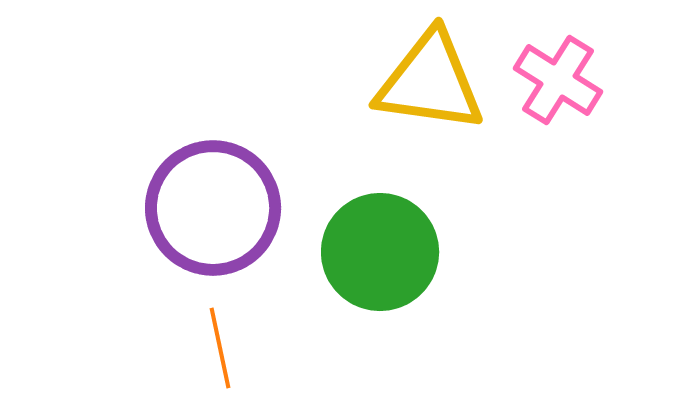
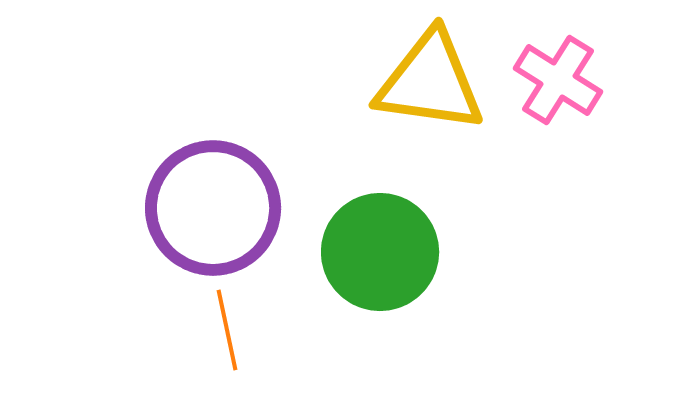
orange line: moved 7 px right, 18 px up
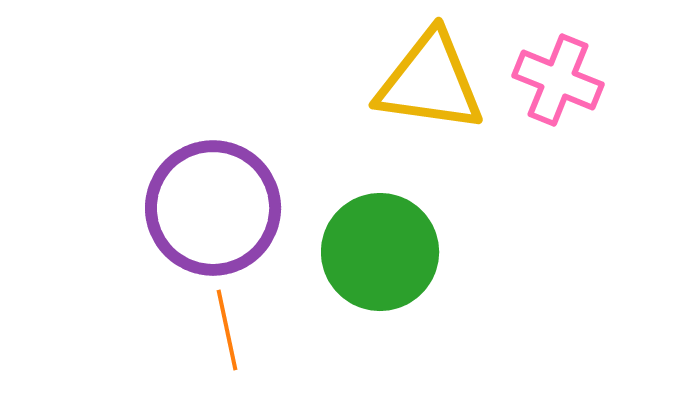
pink cross: rotated 10 degrees counterclockwise
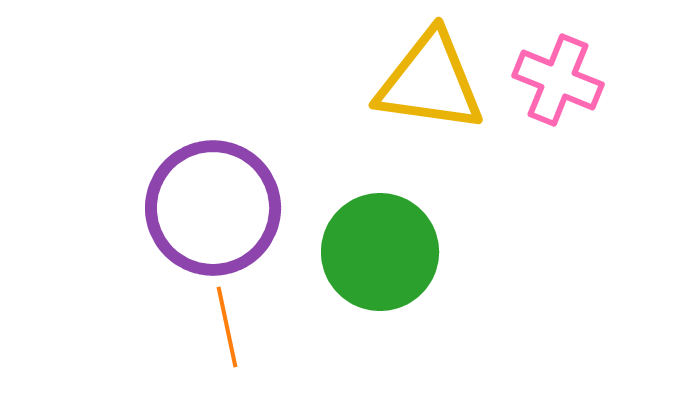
orange line: moved 3 px up
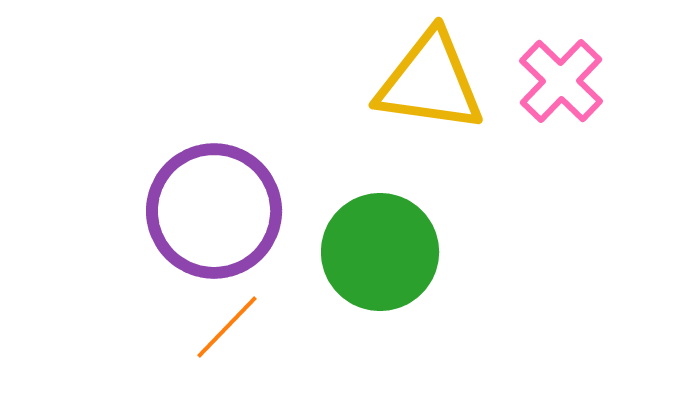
pink cross: moved 3 px right, 1 px down; rotated 22 degrees clockwise
purple circle: moved 1 px right, 3 px down
orange line: rotated 56 degrees clockwise
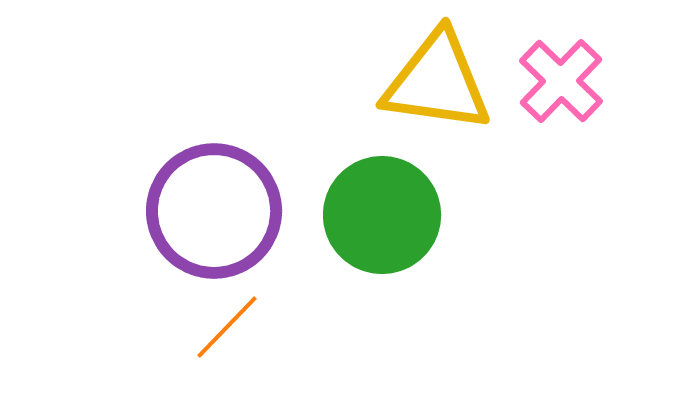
yellow triangle: moved 7 px right
green circle: moved 2 px right, 37 px up
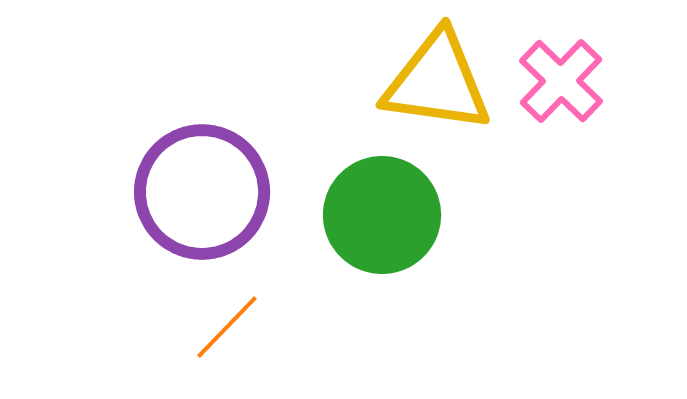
purple circle: moved 12 px left, 19 px up
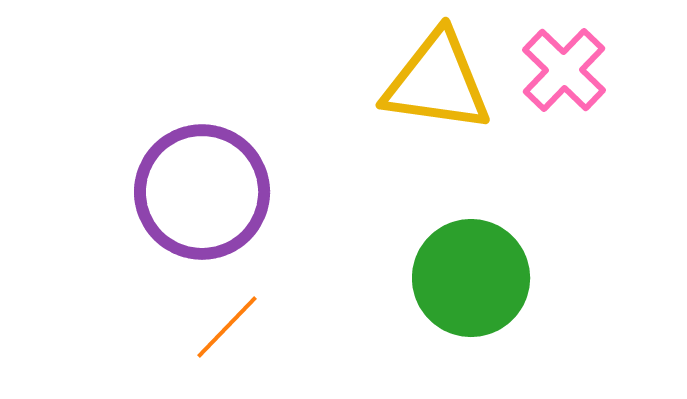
pink cross: moved 3 px right, 11 px up
green circle: moved 89 px right, 63 px down
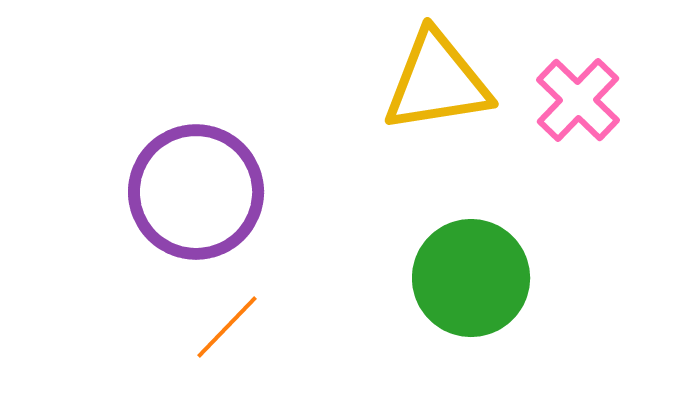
pink cross: moved 14 px right, 30 px down
yellow triangle: rotated 17 degrees counterclockwise
purple circle: moved 6 px left
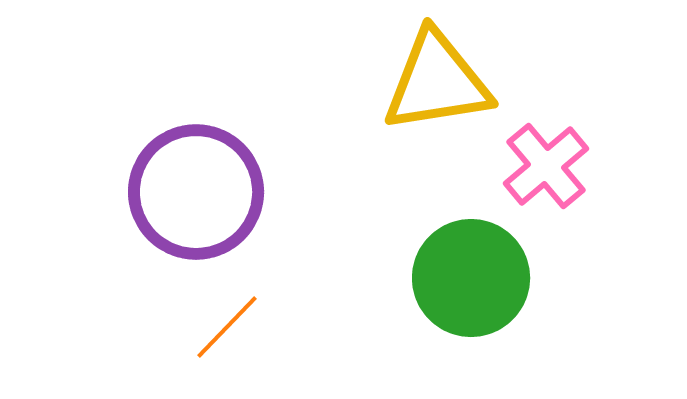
pink cross: moved 32 px left, 66 px down; rotated 6 degrees clockwise
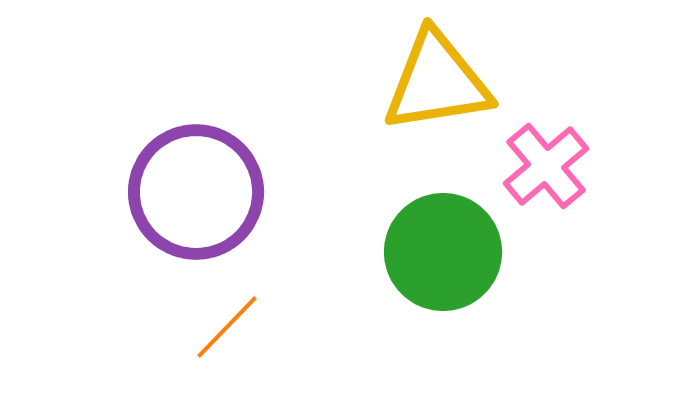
green circle: moved 28 px left, 26 px up
